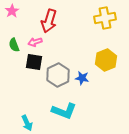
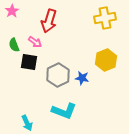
pink arrow: rotated 128 degrees counterclockwise
black square: moved 5 px left
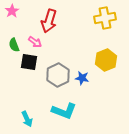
cyan arrow: moved 4 px up
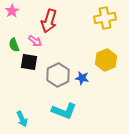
pink arrow: moved 1 px up
cyan arrow: moved 5 px left
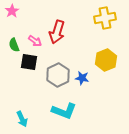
red arrow: moved 8 px right, 11 px down
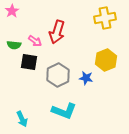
green semicircle: rotated 64 degrees counterclockwise
blue star: moved 4 px right
